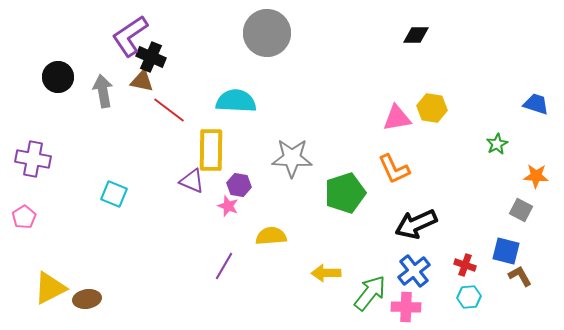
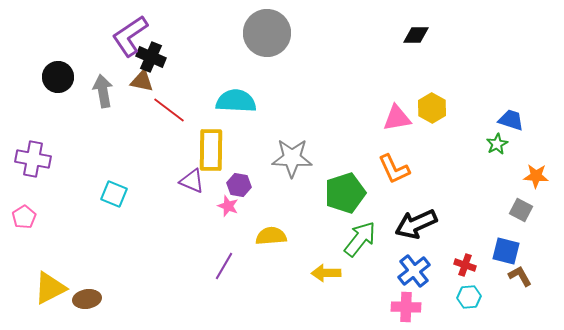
blue trapezoid: moved 25 px left, 16 px down
yellow hexagon: rotated 20 degrees clockwise
green arrow: moved 10 px left, 54 px up
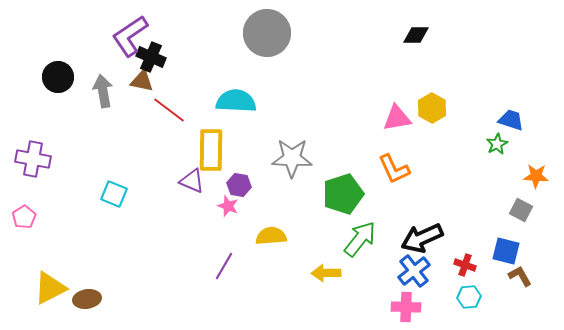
green pentagon: moved 2 px left, 1 px down
black arrow: moved 6 px right, 14 px down
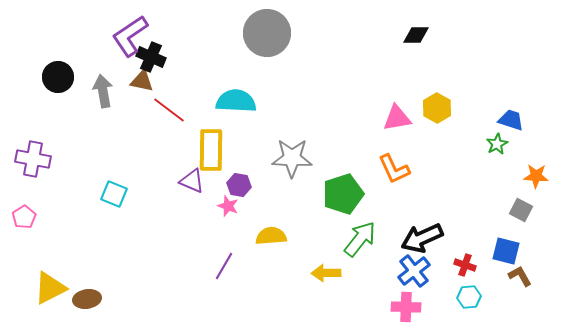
yellow hexagon: moved 5 px right
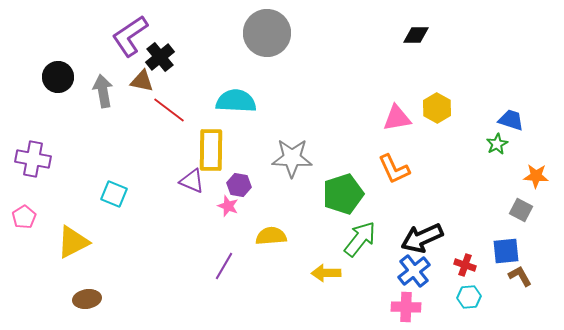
black cross: moved 9 px right; rotated 28 degrees clockwise
blue square: rotated 20 degrees counterclockwise
yellow triangle: moved 23 px right, 46 px up
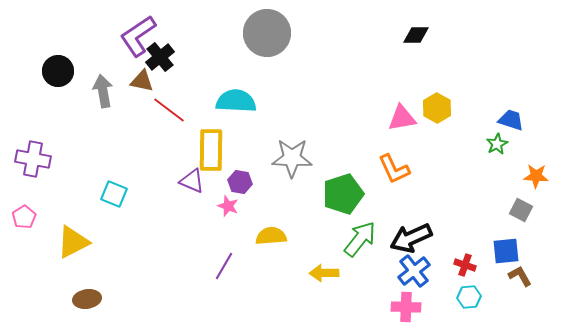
purple L-shape: moved 8 px right
black circle: moved 6 px up
pink triangle: moved 5 px right
purple hexagon: moved 1 px right, 3 px up
black arrow: moved 11 px left
yellow arrow: moved 2 px left
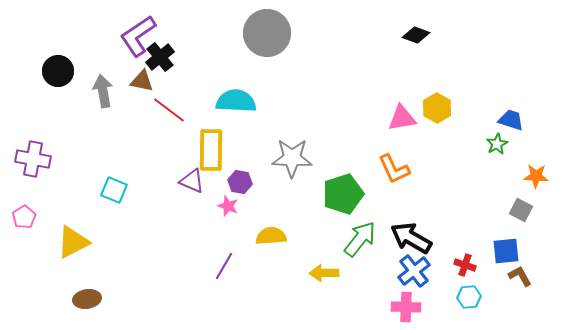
black diamond: rotated 20 degrees clockwise
cyan square: moved 4 px up
black arrow: rotated 54 degrees clockwise
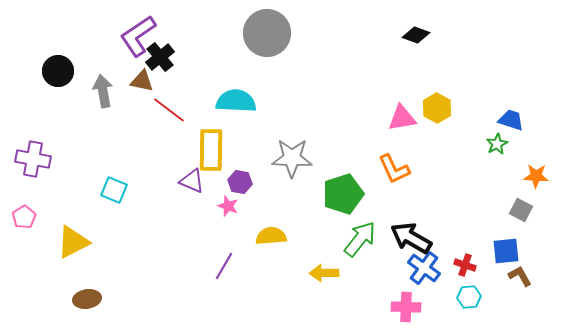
blue cross: moved 10 px right, 3 px up; rotated 16 degrees counterclockwise
